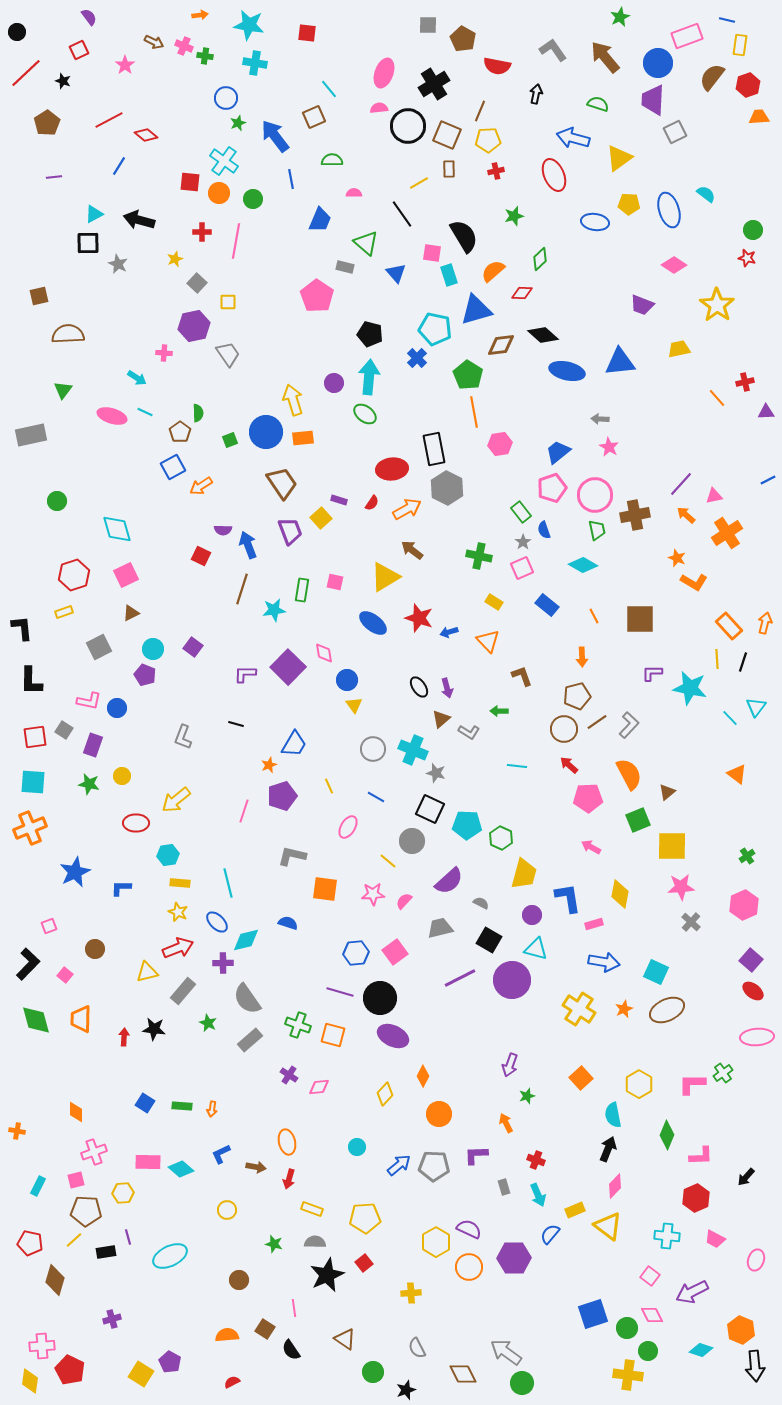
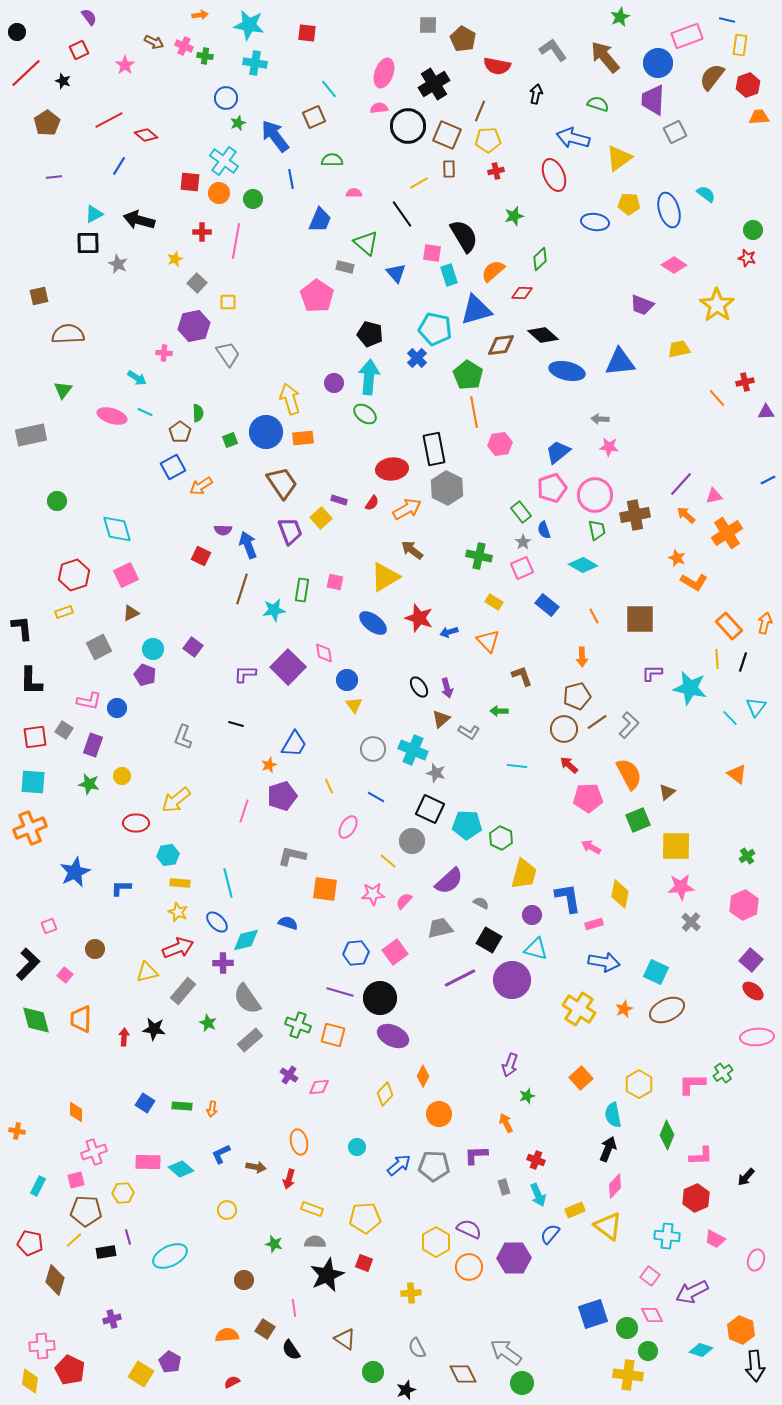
yellow arrow at (293, 400): moved 3 px left, 1 px up
pink star at (609, 447): rotated 24 degrees counterclockwise
yellow square at (672, 846): moved 4 px right
orange ellipse at (287, 1142): moved 12 px right
red square at (364, 1263): rotated 30 degrees counterclockwise
brown circle at (239, 1280): moved 5 px right
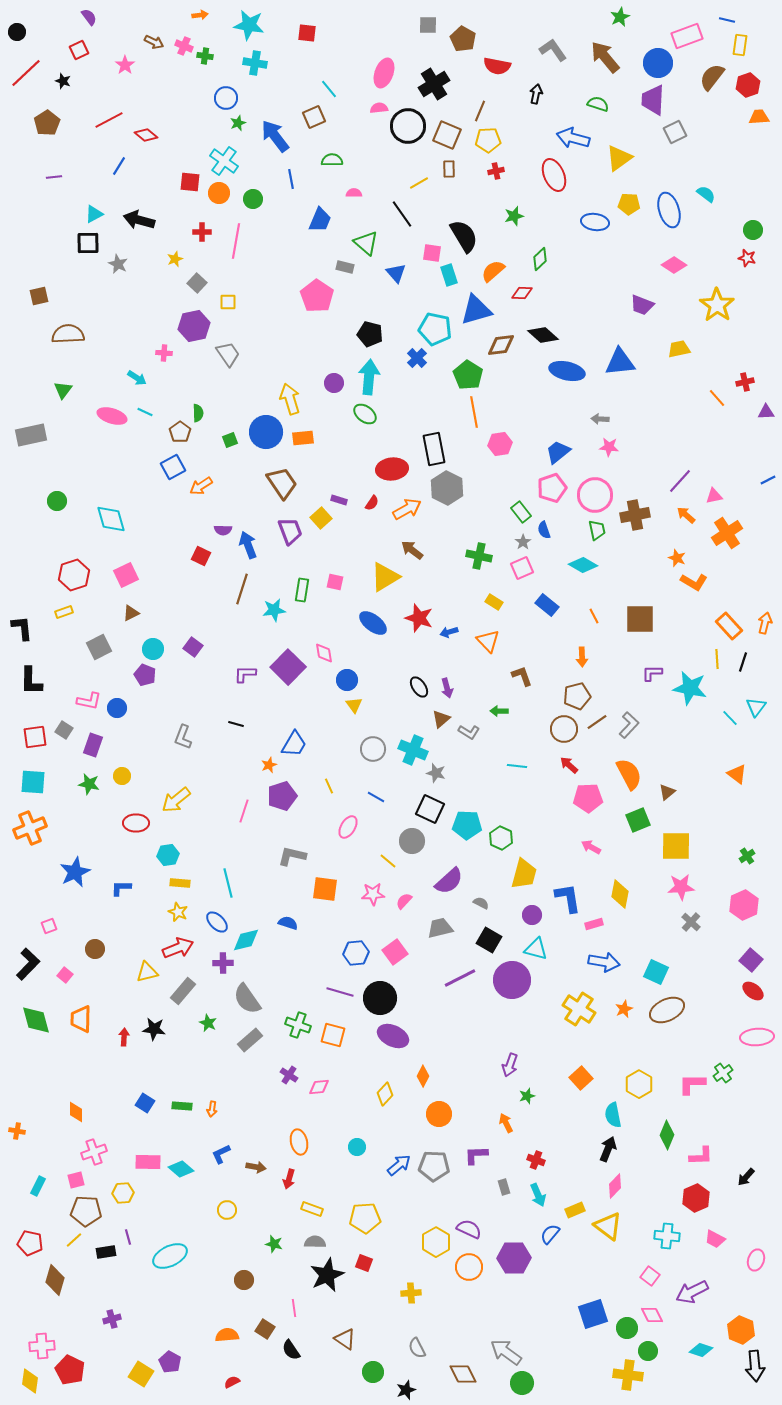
purple line at (681, 484): moved 1 px left, 3 px up
cyan diamond at (117, 529): moved 6 px left, 10 px up
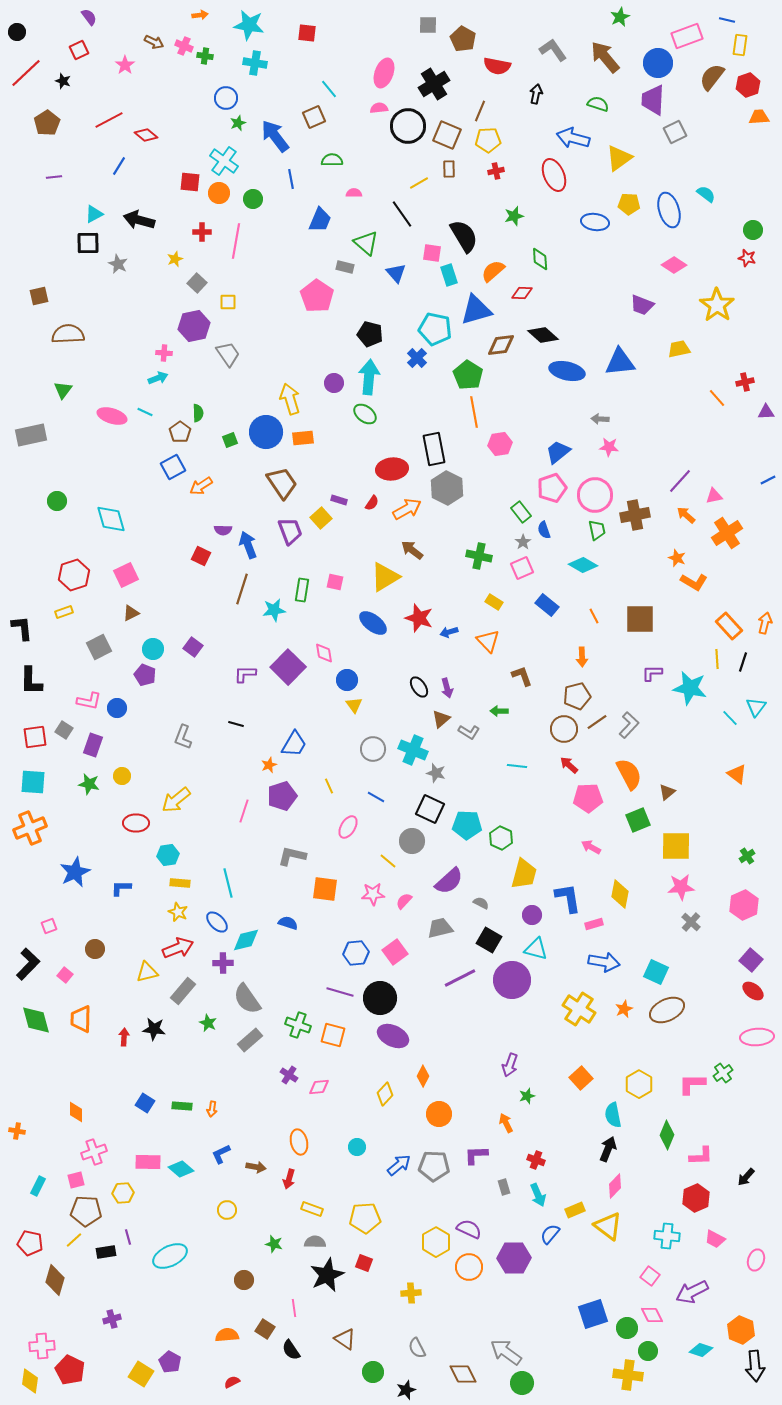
green diamond at (540, 259): rotated 50 degrees counterclockwise
cyan arrow at (137, 378): moved 21 px right; rotated 54 degrees counterclockwise
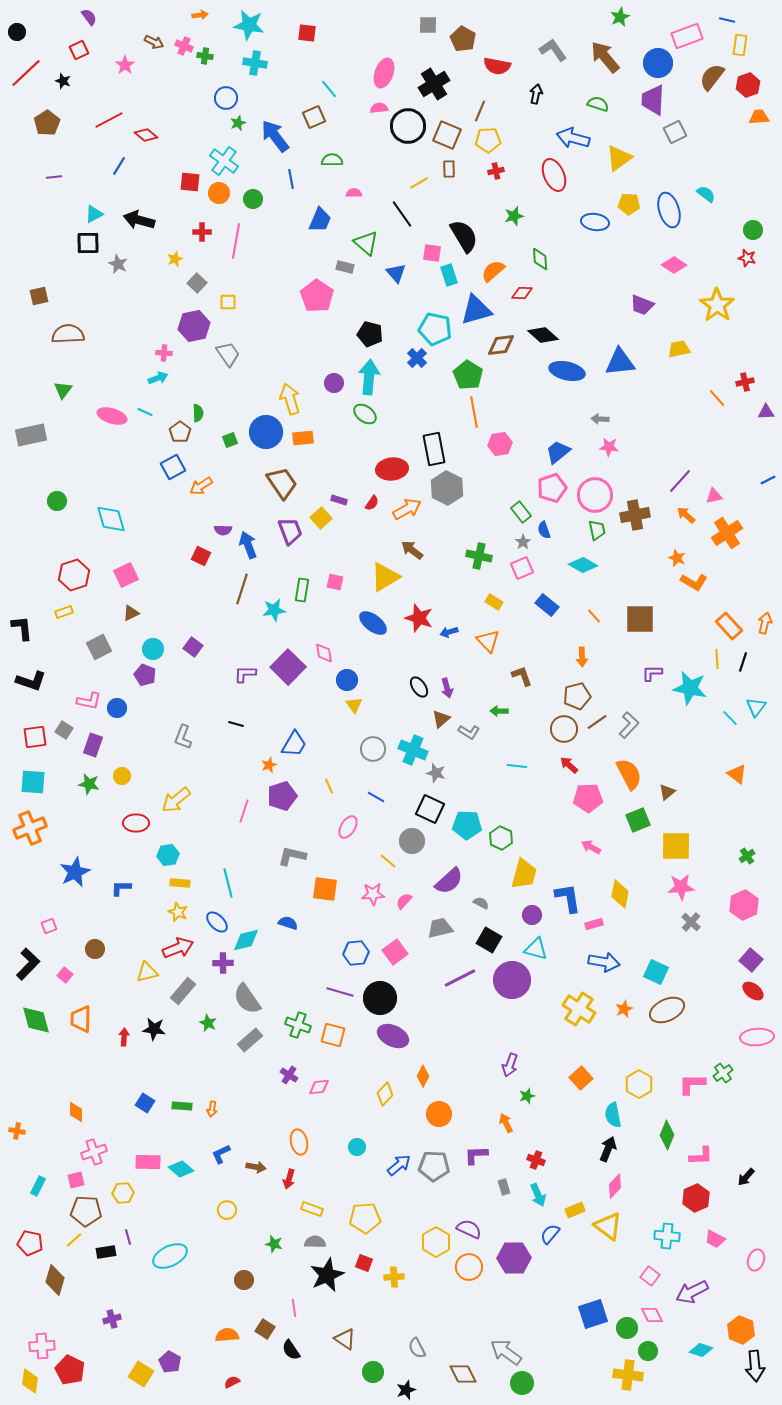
orange line at (594, 616): rotated 14 degrees counterclockwise
black L-shape at (31, 681): rotated 72 degrees counterclockwise
yellow cross at (411, 1293): moved 17 px left, 16 px up
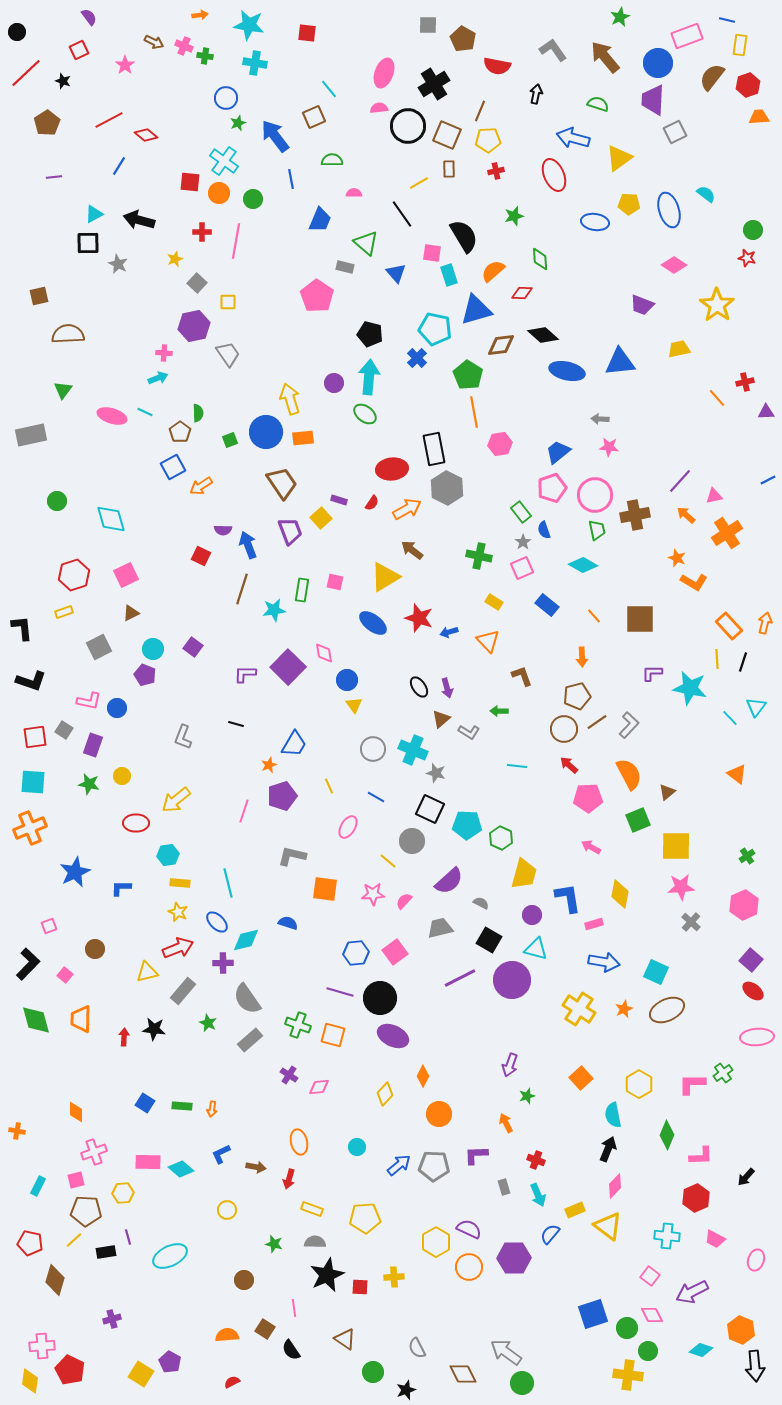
red square at (364, 1263): moved 4 px left, 24 px down; rotated 18 degrees counterclockwise
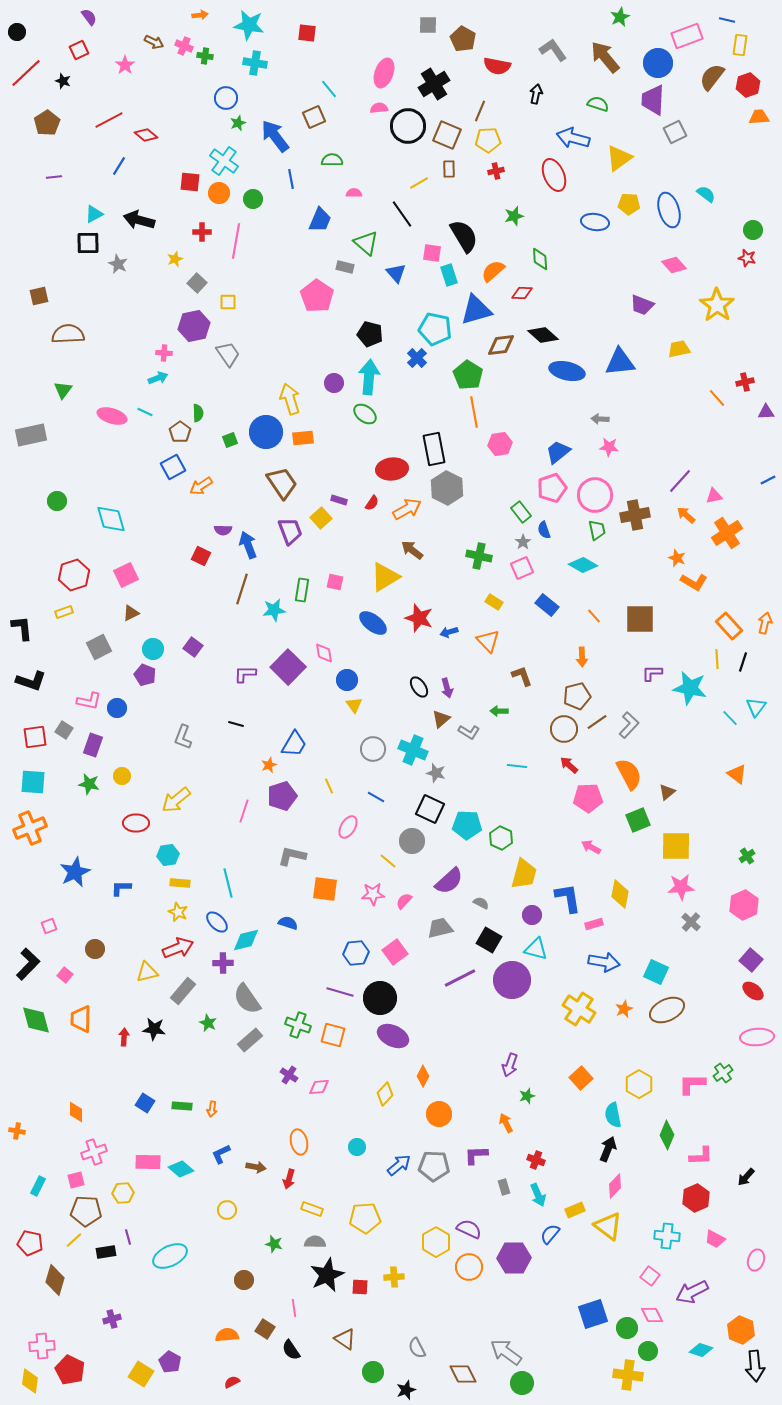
pink diamond at (674, 265): rotated 15 degrees clockwise
